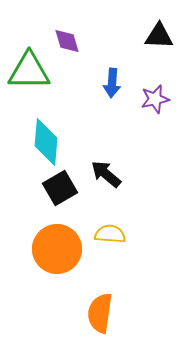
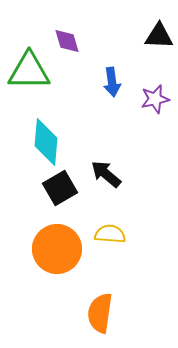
blue arrow: moved 1 px up; rotated 12 degrees counterclockwise
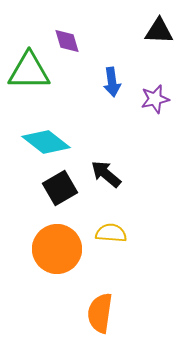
black triangle: moved 5 px up
cyan diamond: rotated 57 degrees counterclockwise
yellow semicircle: moved 1 px right, 1 px up
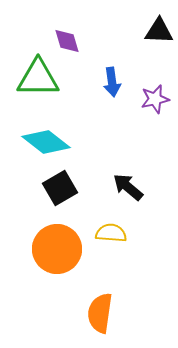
green triangle: moved 9 px right, 7 px down
black arrow: moved 22 px right, 13 px down
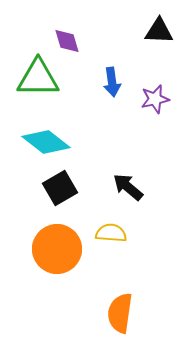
orange semicircle: moved 20 px right
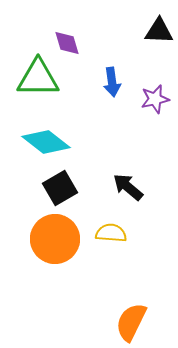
purple diamond: moved 2 px down
orange circle: moved 2 px left, 10 px up
orange semicircle: moved 11 px right, 9 px down; rotated 18 degrees clockwise
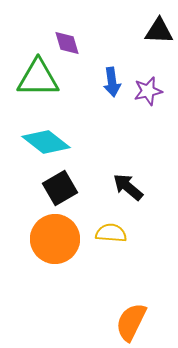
purple star: moved 7 px left, 8 px up
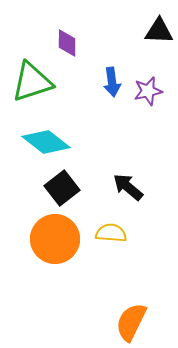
purple diamond: rotated 16 degrees clockwise
green triangle: moved 6 px left, 4 px down; rotated 18 degrees counterclockwise
black square: moved 2 px right; rotated 8 degrees counterclockwise
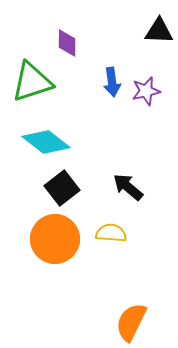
purple star: moved 2 px left
